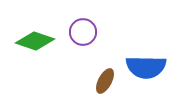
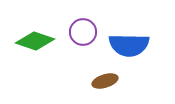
blue semicircle: moved 17 px left, 22 px up
brown ellipse: rotated 45 degrees clockwise
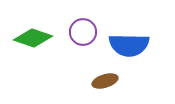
green diamond: moved 2 px left, 3 px up
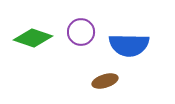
purple circle: moved 2 px left
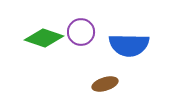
green diamond: moved 11 px right
brown ellipse: moved 3 px down
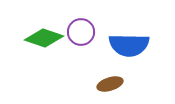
brown ellipse: moved 5 px right
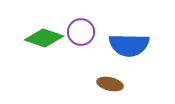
brown ellipse: rotated 30 degrees clockwise
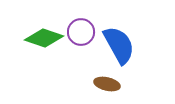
blue semicircle: moved 10 px left; rotated 120 degrees counterclockwise
brown ellipse: moved 3 px left
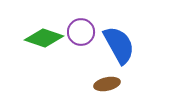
brown ellipse: rotated 25 degrees counterclockwise
